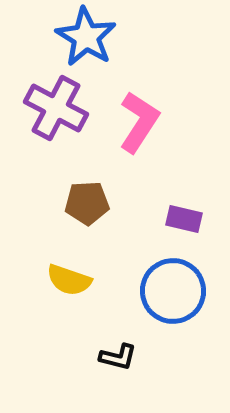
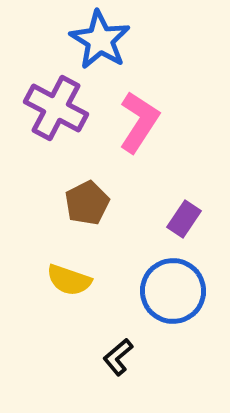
blue star: moved 14 px right, 3 px down
brown pentagon: rotated 24 degrees counterclockwise
purple rectangle: rotated 69 degrees counterclockwise
black L-shape: rotated 126 degrees clockwise
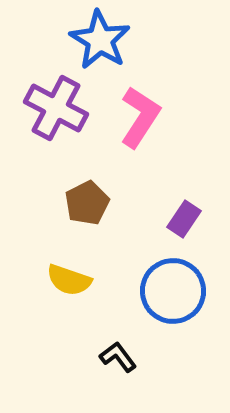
pink L-shape: moved 1 px right, 5 px up
black L-shape: rotated 93 degrees clockwise
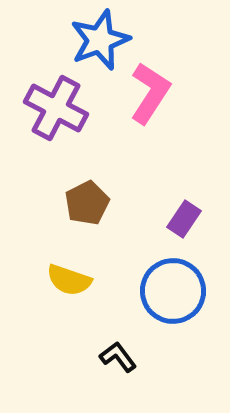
blue star: rotated 20 degrees clockwise
pink L-shape: moved 10 px right, 24 px up
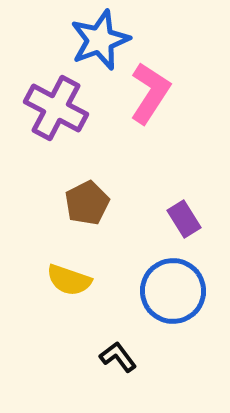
purple rectangle: rotated 66 degrees counterclockwise
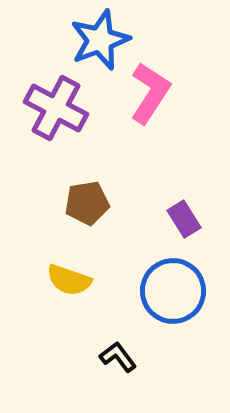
brown pentagon: rotated 18 degrees clockwise
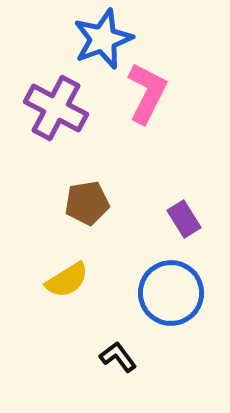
blue star: moved 3 px right, 1 px up
pink L-shape: moved 3 px left; rotated 6 degrees counterclockwise
yellow semicircle: moved 2 px left; rotated 51 degrees counterclockwise
blue circle: moved 2 px left, 2 px down
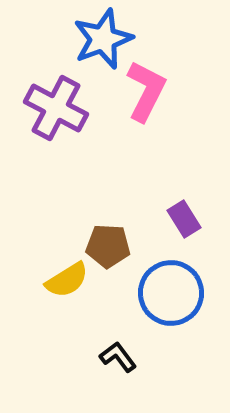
pink L-shape: moved 1 px left, 2 px up
brown pentagon: moved 21 px right, 43 px down; rotated 12 degrees clockwise
